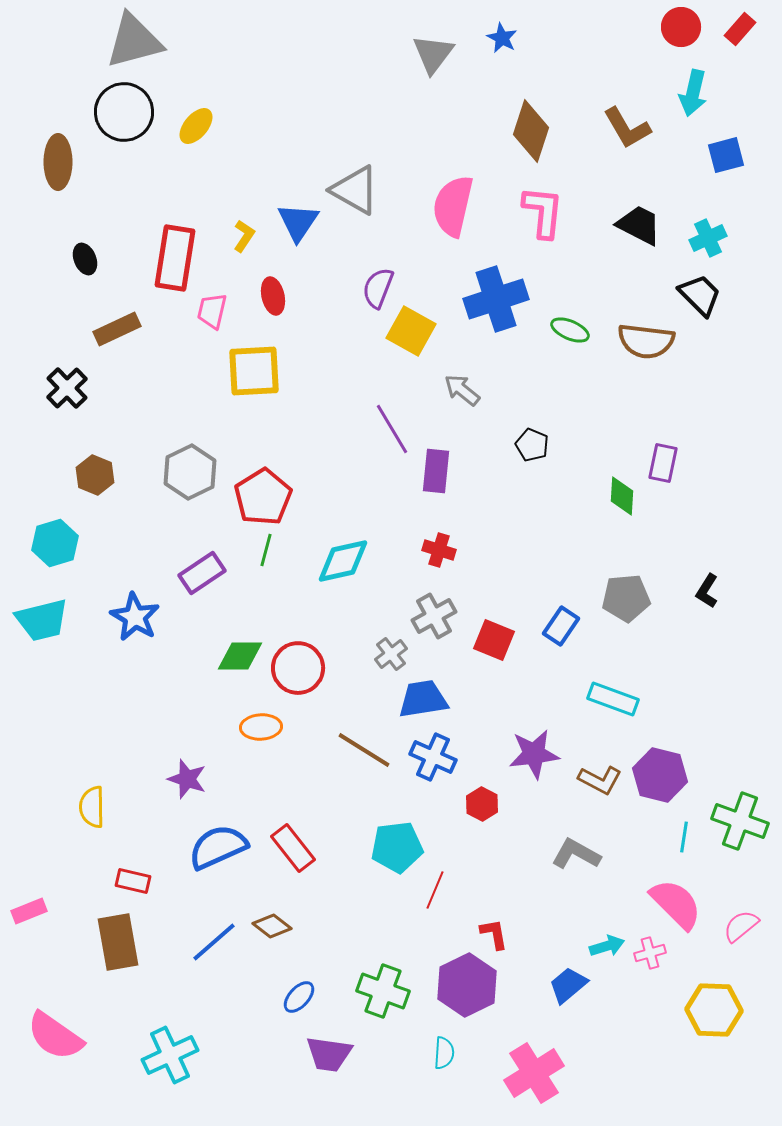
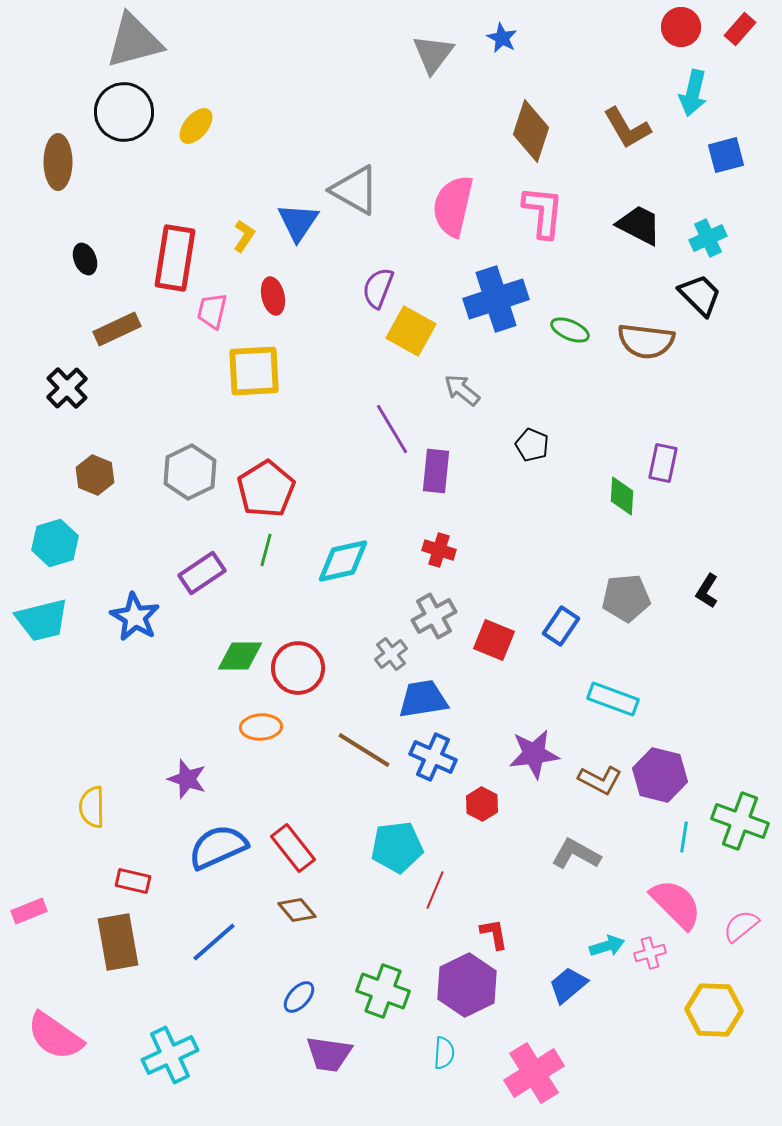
red pentagon at (263, 497): moved 3 px right, 8 px up
brown diamond at (272, 926): moved 25 px right, 16 px up; rotated 12 degrees clockwise
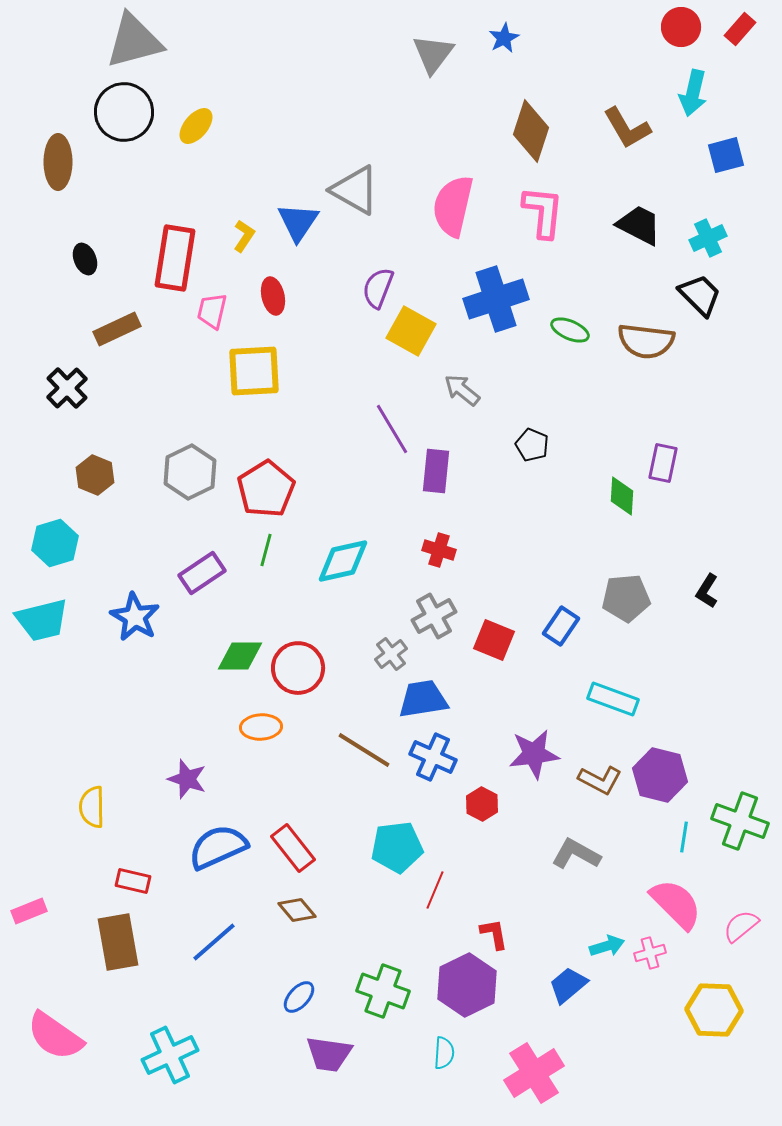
blue star at (502, 38): moved 2 px right; rotated 16 degrees clockwise
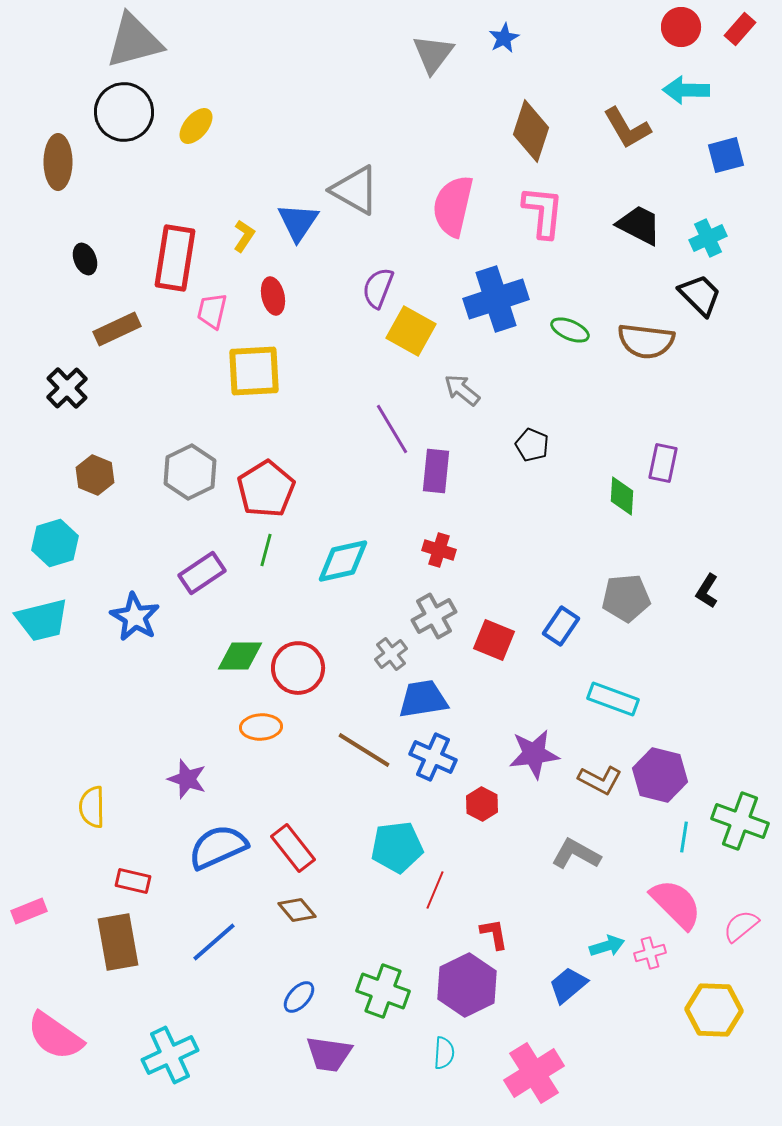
cyan arrow at (693, 93): moved 7 px left, 3 px up; rotated 78 degrees clockwise
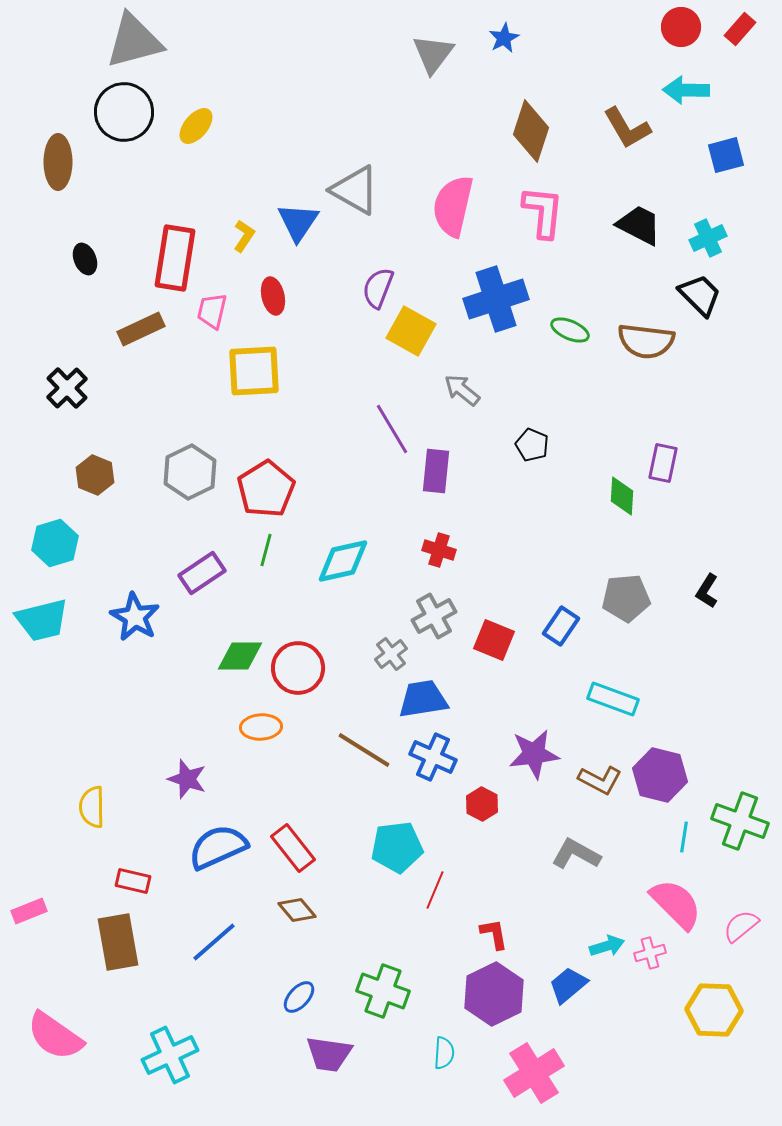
brown rectangle at (117, 329): moved 24 px right
purple hexagon at (467, 985): moved 27 px right, 9 px down
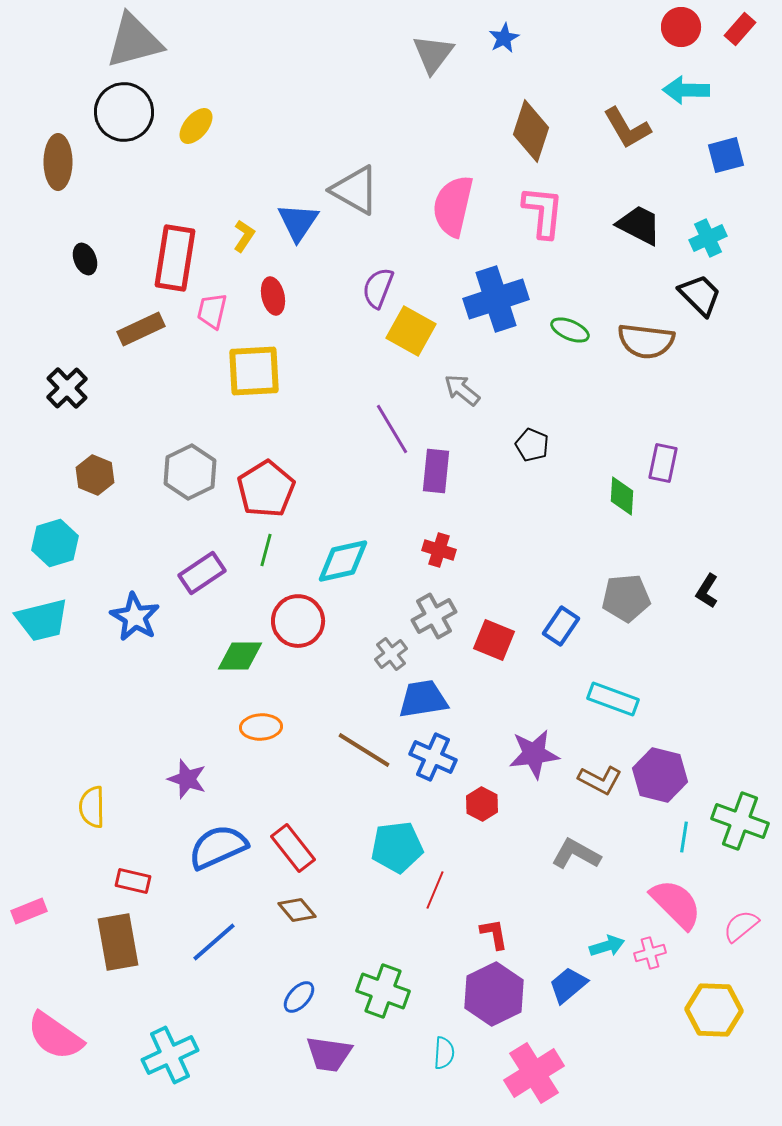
red circle at (298, 668): moved 47 px up
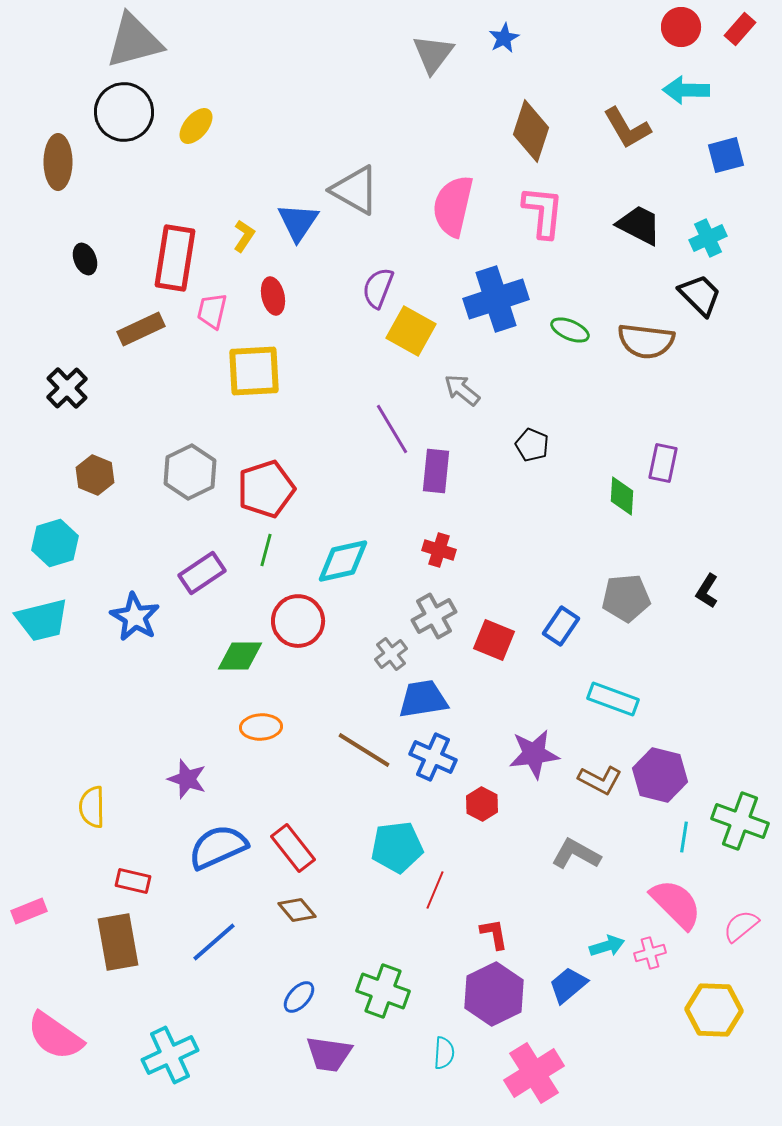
red pentagon at (266, 489): rotated 14 degrees clockwise
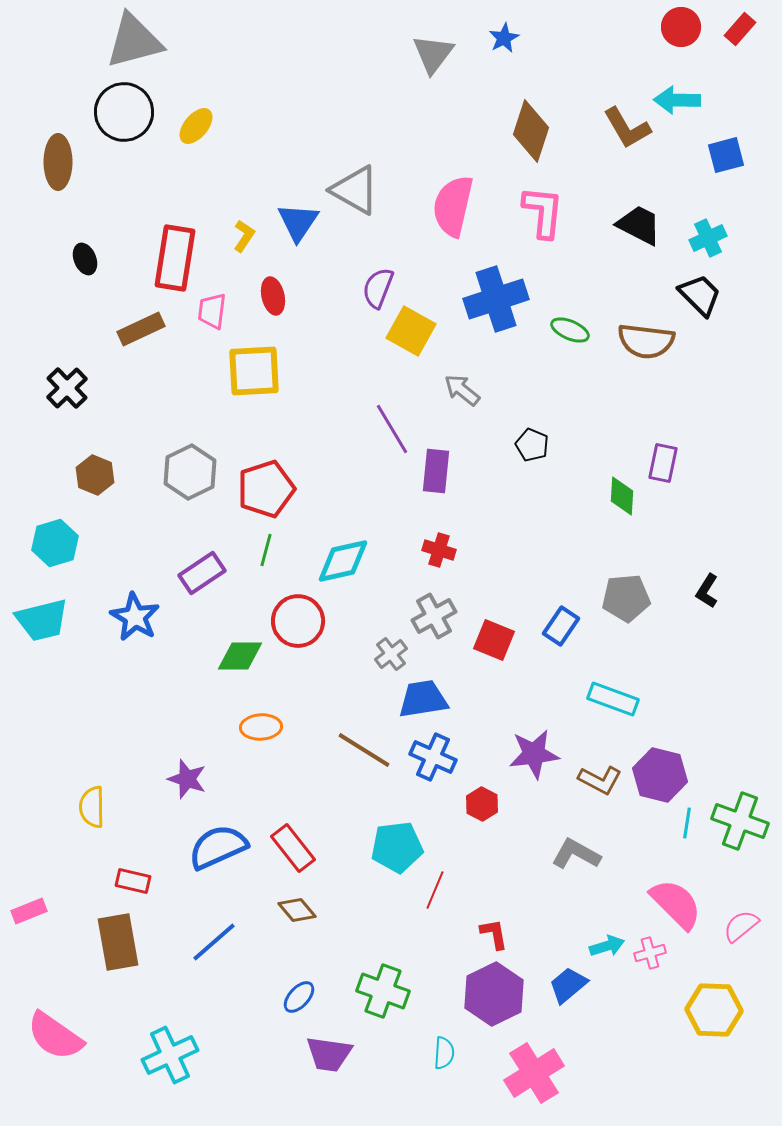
cyan arrow at (686, 90): moved 9 px left, 10 px down
pink trapezoid at (212, 311): rotated 6 degrees counterclockwise
cyan line at (684, 837): moved 3 px right, 14 px up
